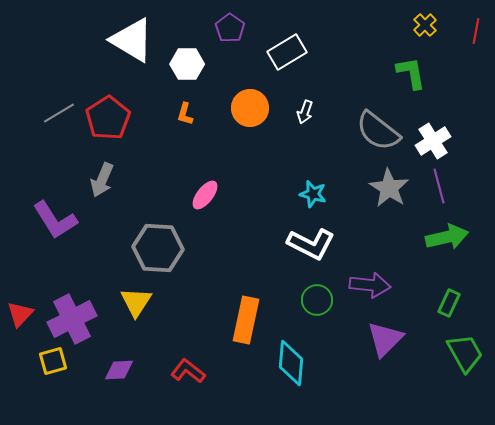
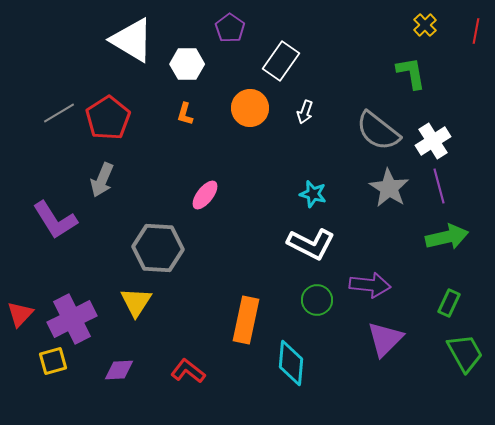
white rectangle: moved 6 px left, 9 px down; rotated 24 degrees counterclockwise
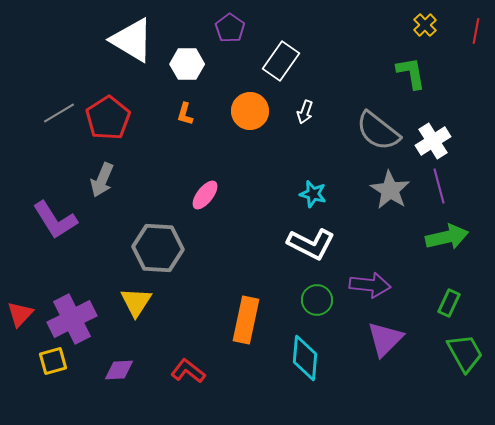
orange circle: moved 3 px down
gray star: moved 1 px right, 2 px down
cyan diamond: moved 14 px right, 5 px up
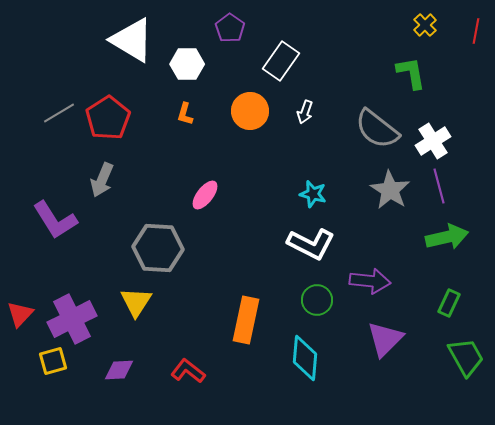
gray semicircle: moved 1 px left, 2 px up
purple arrow: moved 4 px up
green trapezoid: moved 1 px right, 4 px down
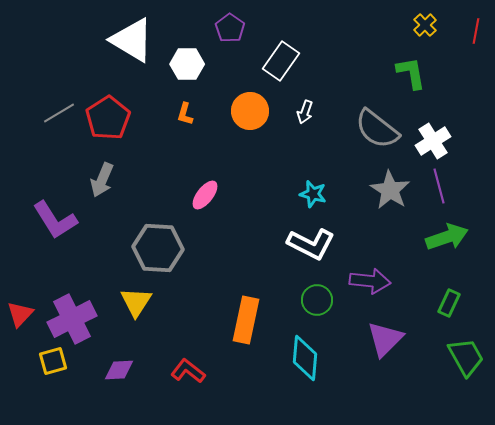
green arrow: rotated 6 degrees counterclockwise
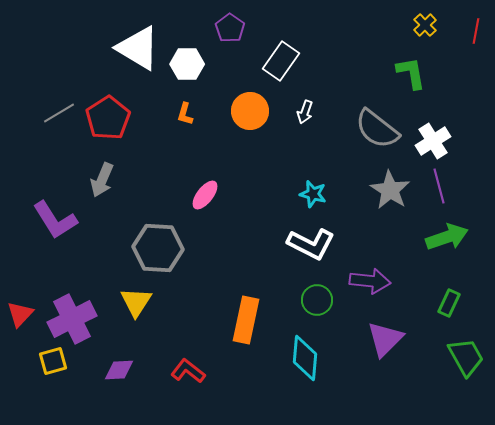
white triangle: moved 6 px right, 8 px down
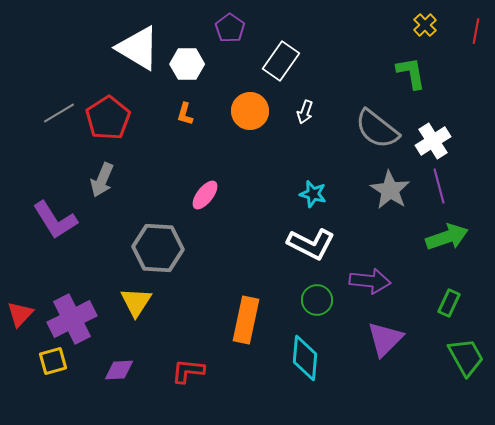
red L-shape: rotated 32 degrees counterclockwise
